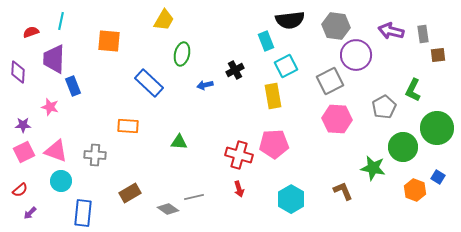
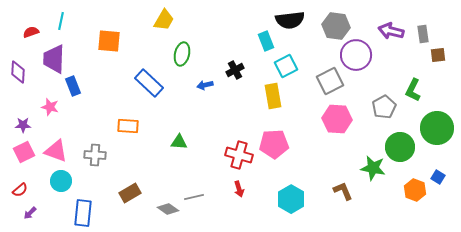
green circle at (403, 147): moved 3 px left
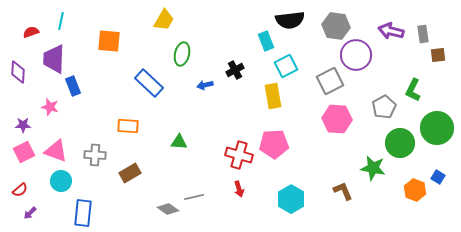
green circle at (400, 147): moved 4 px up
brown rectangle at (130, 193): moved 20 px up
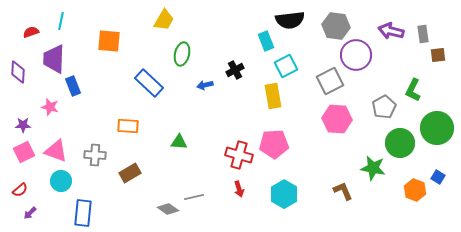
cyan hexagon at (291, 199): moved 7 px left, 5 px up
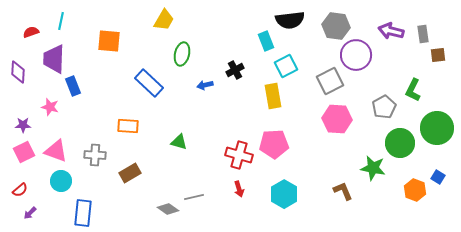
green triangle at (179, 142): rotated 12 degrees clockwise
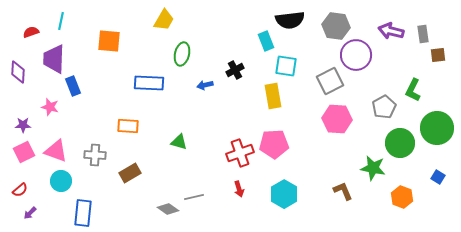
cyan square at (286, 66): rotated 35 degrees clockwise
blue rectangle at (149, 83): rotated 40 degrees counterclockwise
red cross at (239, 155): moved 1 px right, 2 px up; rotated 36 degrees counterclockwise
orange hexagon at (415, 190): moved 13 px left, 7 px down
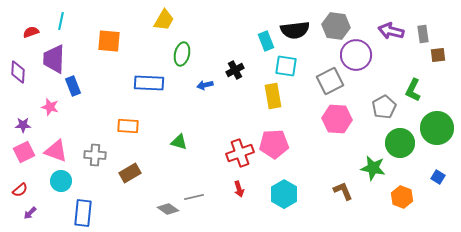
black semicircle at (290, 20): moved 5 px right, 10 px down
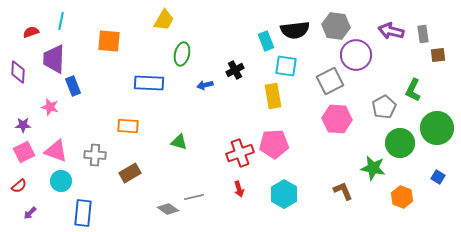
red semicircle at (20, 190): moved 1 px left, 4 px up
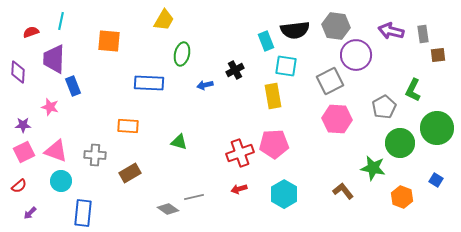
blue square at (438, 177): moved 2 px left, 3 px down
red arrow at (239, 189): rotated 91 degrees clockwise
brown L-shape at (343, 191): rotated 15 degrees counterclockwise
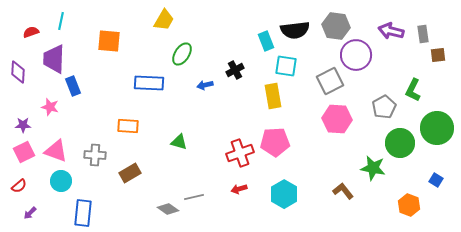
green ellipse at (182, 54): rotated 20 degrees clockwise
pink pentagon at (274, 144): moved 1 px right, 2 px up
orange hexagon at (402, 197): moved 7 px right, 8 px down
